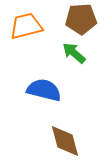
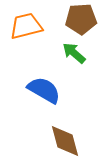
blue semicircle: rotated 16 degrees clockwise
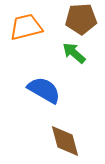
orange trapezoid: moved 1 px down
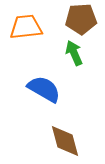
orange trapezoid: rotated 8 degrees clockwise
green arrow: rotated 25 degrees clockwise
blue semicircle: moved 1 px up
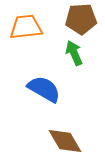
brown diamond: rotated 15 degrees counterclockwise
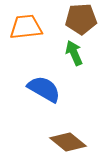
brown diamond: moved 3 px right, 1 px down; rotated 21 degrees counterclockwise
